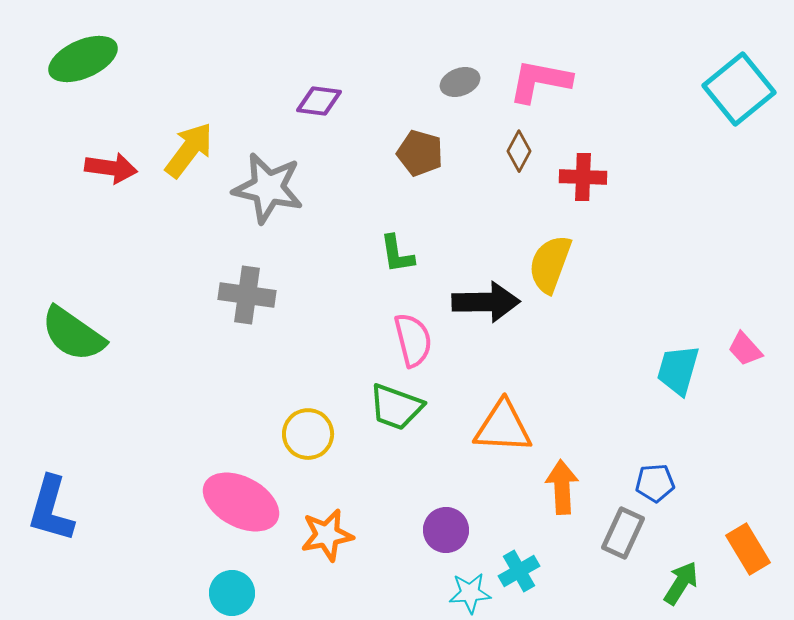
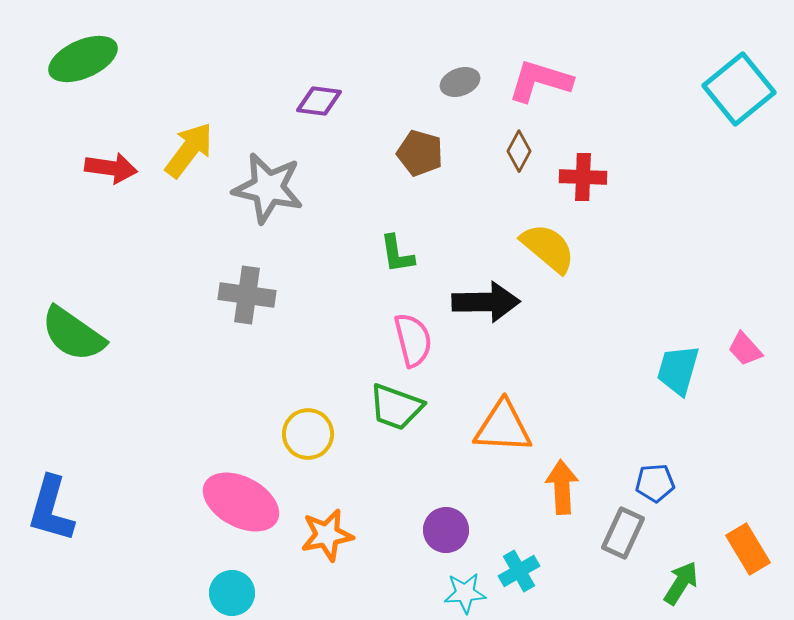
pink L-shape: rotated 6 degrees clockwise
yellow semicircle: moved 2 px left, 16 px up; rotated 110 degrees clockwise
cyan star: moved 5 px left
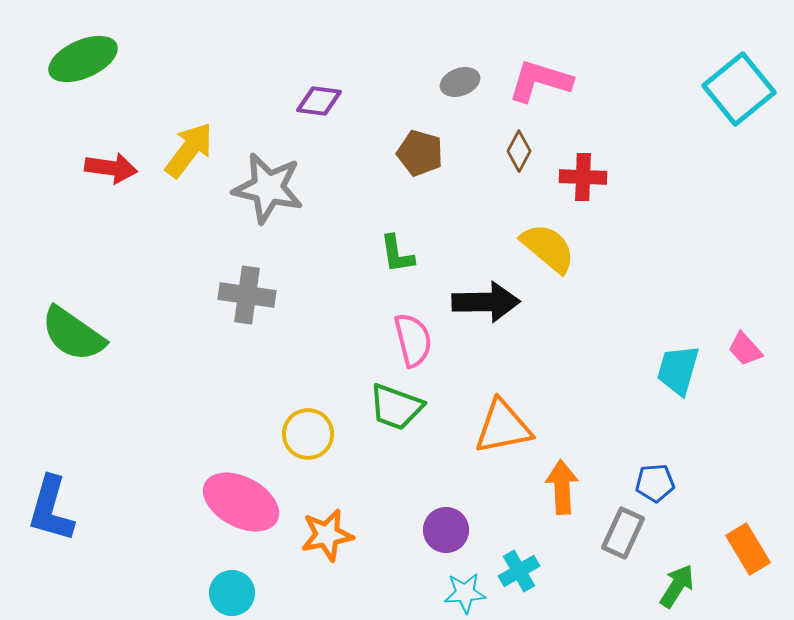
orange triangle: rotated 14 degrees counterclockwise
green arrow: moved 4 px left, 3 px down
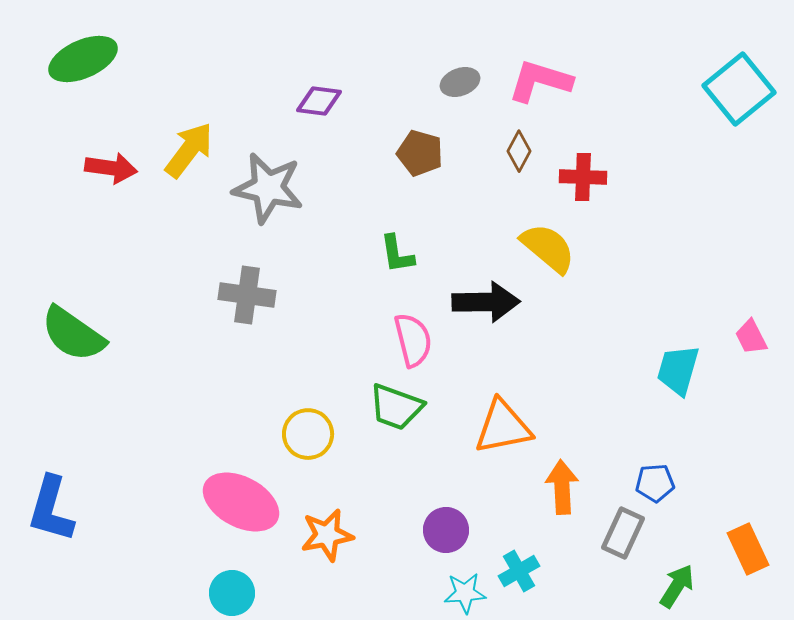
pink trapezoid: moved 6 px right, 12 px up; rotated 15 degrees clockwise
orange rectangle: rotated 6 degrees clockwise
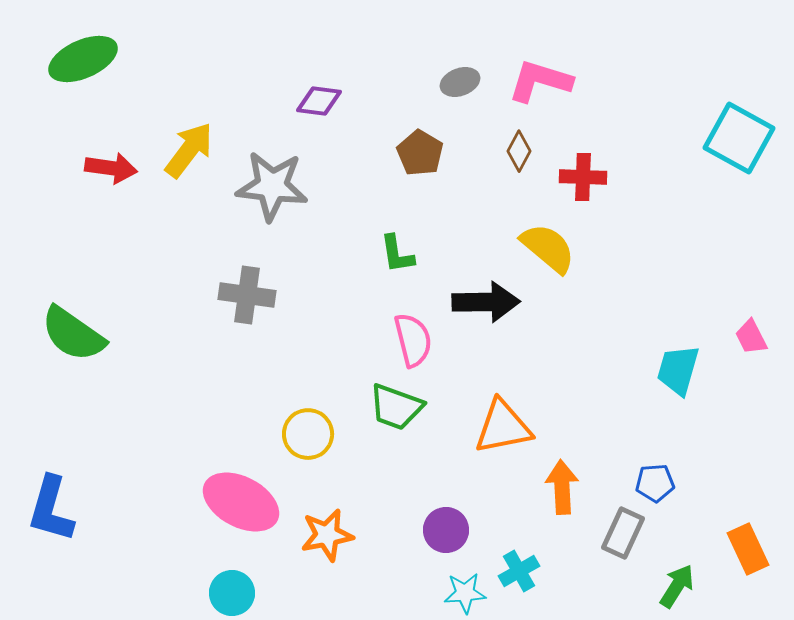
cyan square: moved 49 px down; rotated 22 degrees counterclockwise
brown pentagon: rotated 15 degrees clockwise
gray star: moved 4 px right, 2 px up; rotated 6 degrees counterclockwise
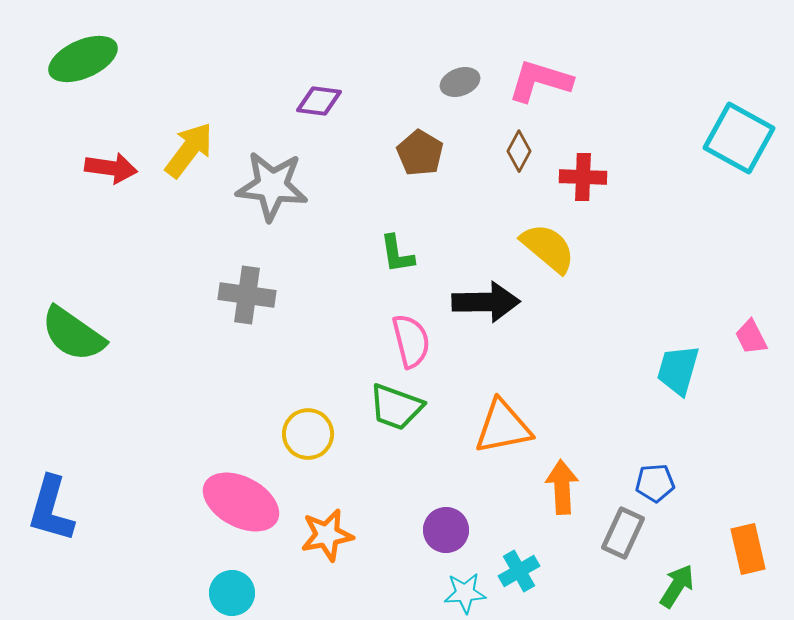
pink semicircle: moved 2 px left, 1 px down
orange rectangle: rotated 12 degrees clockwise
